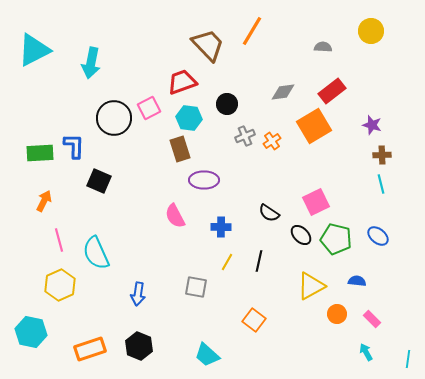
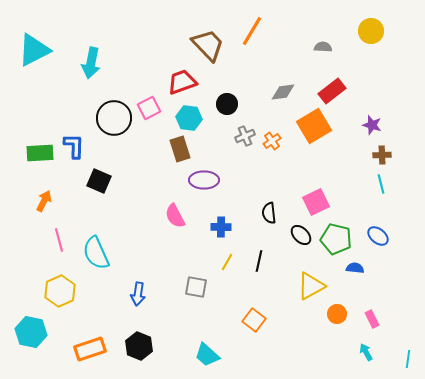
black semicircle at (269, 213): rotated 50 degrees clockwise
blue semicircle at (357, 281): moved 2 px left, 13 px up
yellow hexagon at (60, 285): moved 6 px down
pink rectangle at (372, 319): rotated 18 degrees clockwise
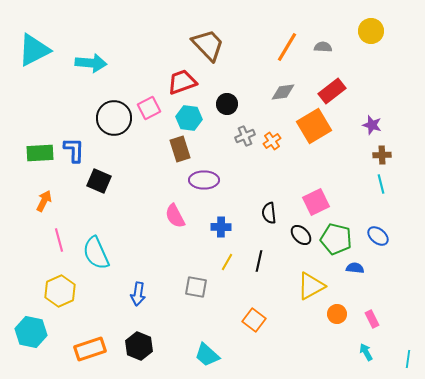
orange line at (252, 31): moved 35 px right, 16 px down
cyan arrow at (91, 63): rotated 96 degrees counterclockwise
blue L-shape at (74, 146): moved 4 px down
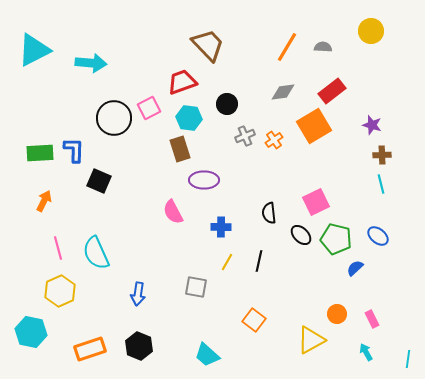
orange cross at (272, 141): moved 2 px right, 1 px up
pink semicircle at (175, 216): moved 2 px left, 4 px up
pink line at (59, 240): moved 1 px left, 8 px down
blue semicircle at (355, 268): rotated 48 degrees counterclockwise
yellow triangle at (311, 286): moved 54 px down
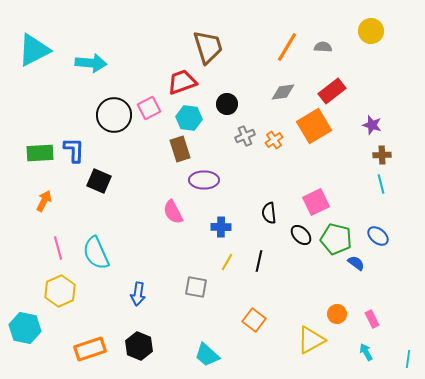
brown trapezoid at (208, 45): moved 2 px down; rotated 27 degrees clockwise
black circle at (114, 118): moved 3 px up
blue semicircle at (355, 268): moved 1 px right, 5 px up; rotated 78 degrees clockwise
cyan hexagon at (31, 332): moved 6 px left, 4 px up
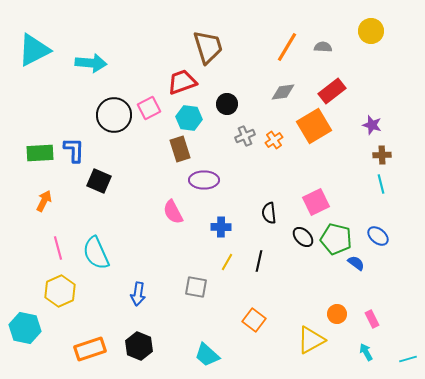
black ellipse at (301, 235): moved 2 px right, 2 px down
cyan line at (408, 359): rotated 66 degrees clockwise
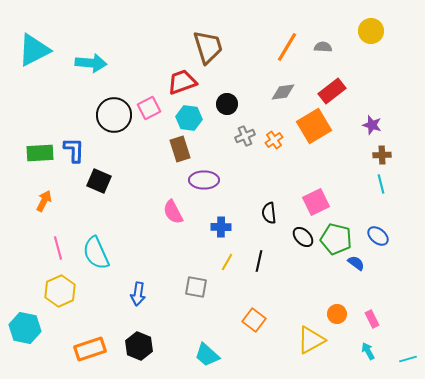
cyan arrow at (366, 352): moved 2 px right, 1 px up
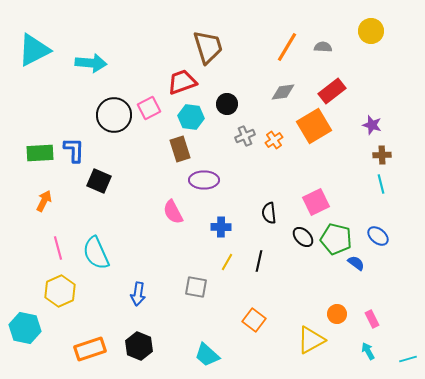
cyan hexagon at (189, 118): moved 2 px right, 1 px up
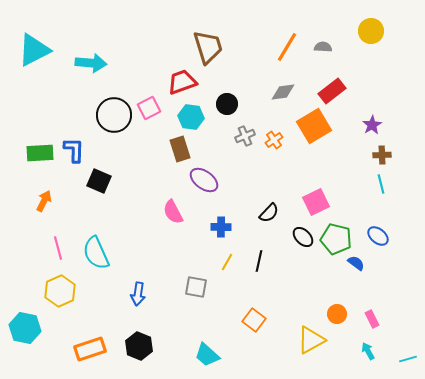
purple star at (372, 125): rotated 24 degrees clockwise
purple ellipse at (204, 180): rotated 36 degrees clockwise
black semicircle at (269, 213): rotated 130 degrees counterclockwise
